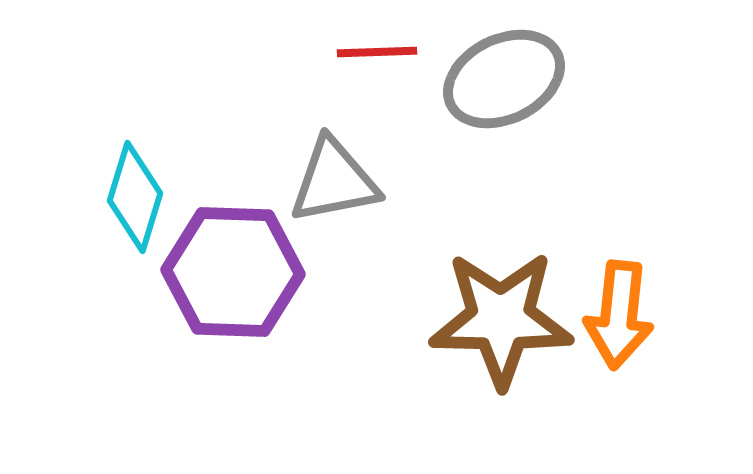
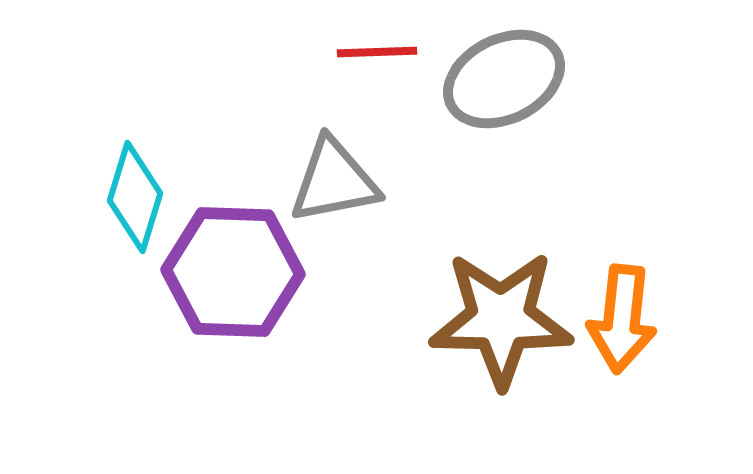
orange arrow: moved 3 px right, 4 px down
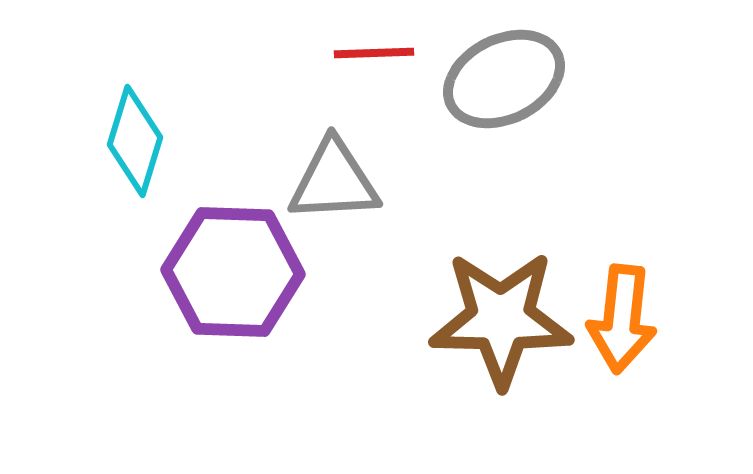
red line: moved 3 px left, 1 px down
gray triangle: rotated 8 degrees clockwise
cyan diamond: moved 56 px up
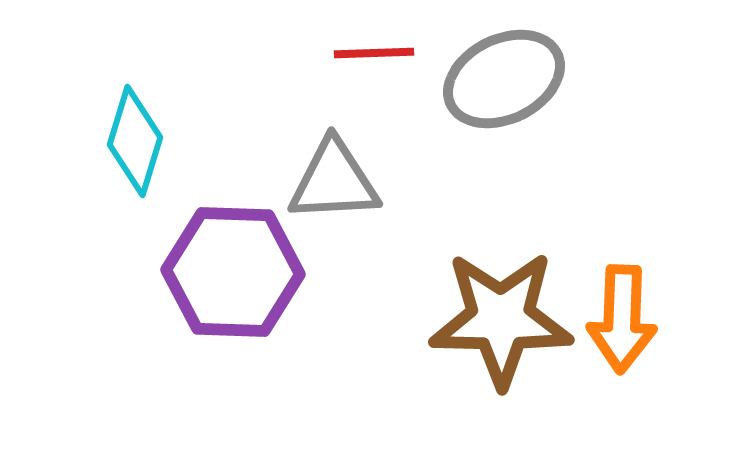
orange arrow: rotated 4 degrees counterclockwise
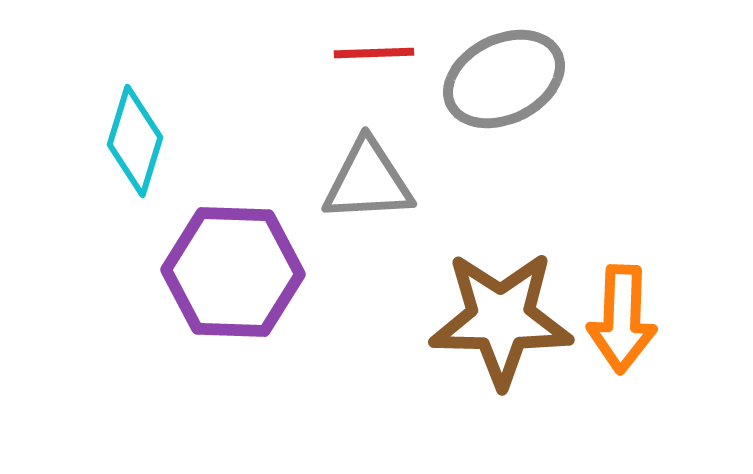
gray triangle: moved 34 px right
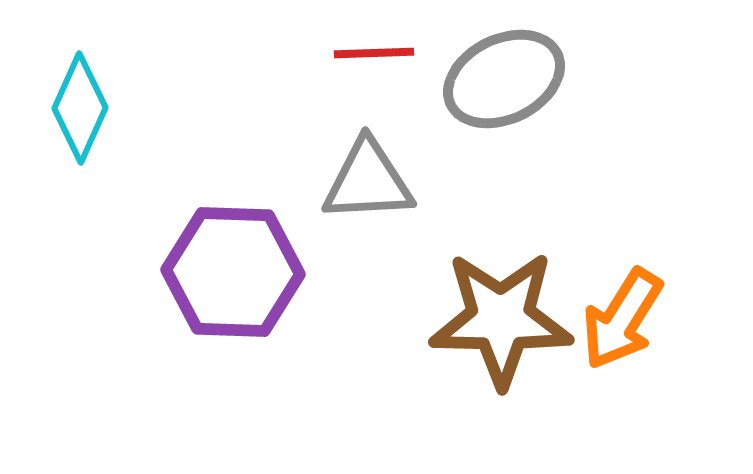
cyan diamond: moved 55 px left, 33 px up; rotated 7 degrees clockwise
orange arrow: rotated 30 degrees clockwise
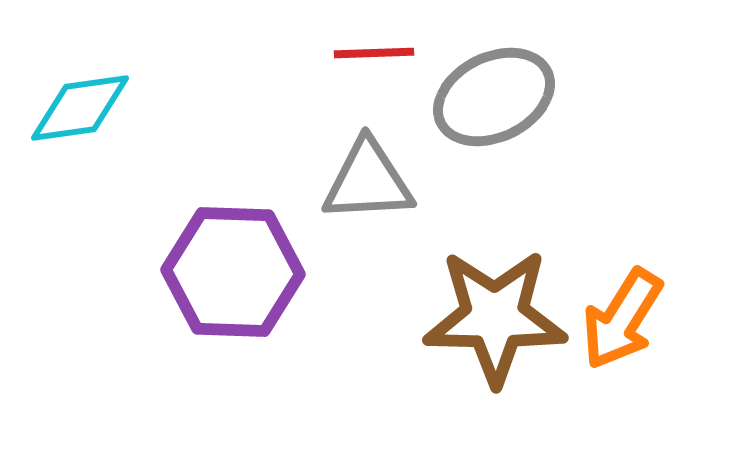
gray ellipse: moved 10 px left, 18 px down
cyan diamond: rotated 58 degrees clockwise
brown star: moved 6 px left, 2 px up
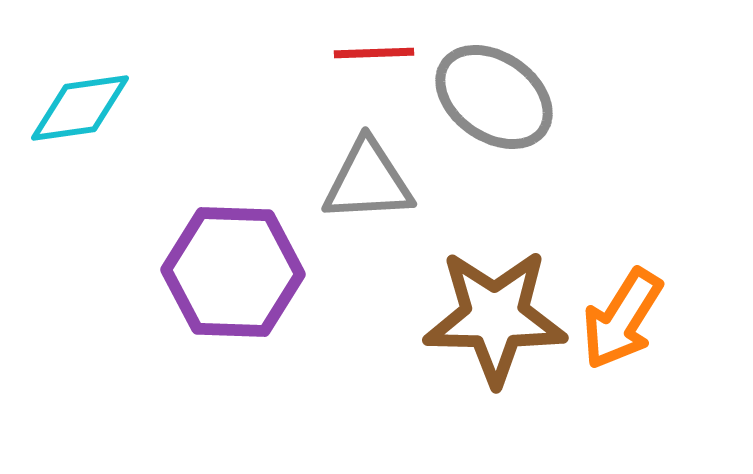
gray ellipse: rotated 61 degrees clockwise
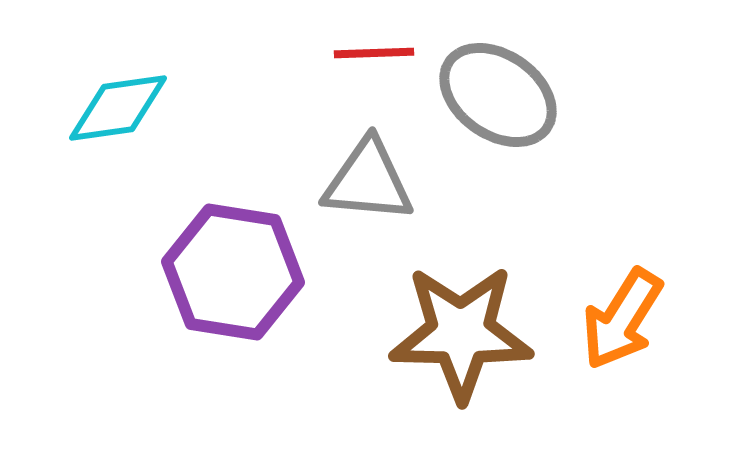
gray ellipse: moved 4 px right, 2 px up
cyan diamond: moved 38 px right
gray triangle: rotated 8 degrees clockwise
purple hexagon: rotated 7 degrees clockwise
brown star: moved 34 px left, 16 px down
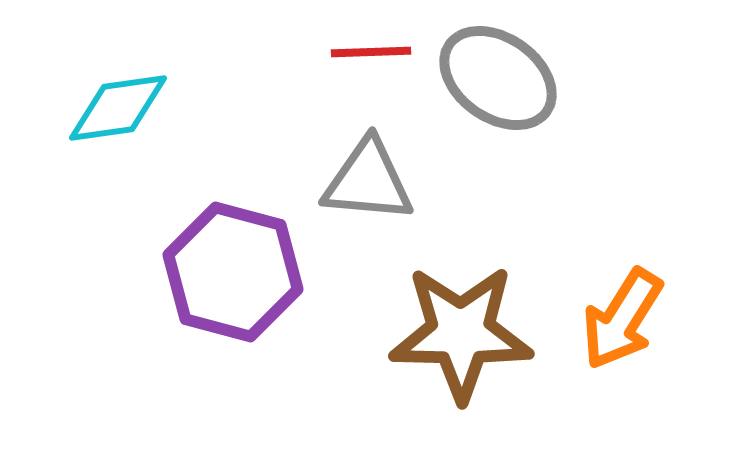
red line: moved 3 px left, 1 px up
gray ellipse: moved 17 px up
purple hexagon: rotated 6 degrees clockwise
